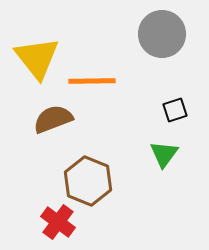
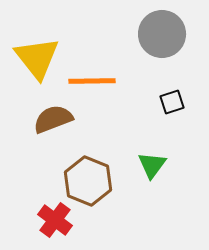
black square: moved 3 px left, 8 px up
green triangle: moved 12 px left, 11 px down
red cross: moved 3 px left, 2 px up
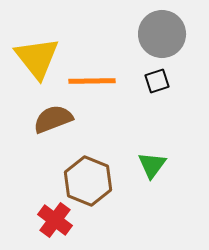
black square: moved 15 px left, 21 px up
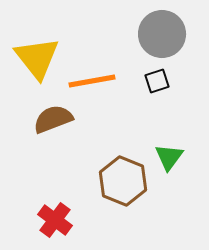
orange line: rotated 9 degrees counterclockwise
green triangle: moved 17 px right, 8 px up
brown hexagon: moved 35 px right
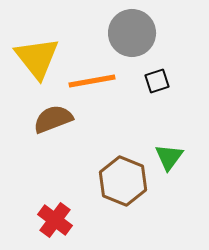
gray circle: moved 30 px left, 1 px up
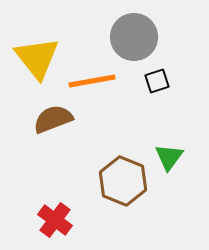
gray circle: moved 2 px right, 4 px down
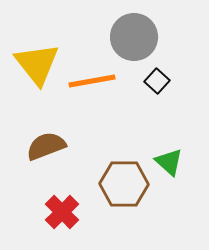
yellow triangle: moved 6 px down
black square: rotated 30 degrees counterclockwise
brown semicircle: moved 7 px left, 27 px down
green triangle: moved 5 px down; rotated 24 degrees counterclockwise
brown hexagon: moved 1 px right, 3 px down; rotated 21 degrees counterclockwise
red cross: moved 7 px right, 8 px up; rotated 8 degrees clockwise
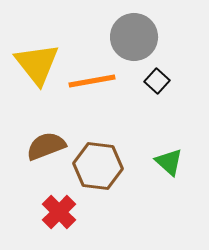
brown hexagon: moved 26 px left, 18 px up; rotated 6 degrees clockwise
red cross: moved 3 px left
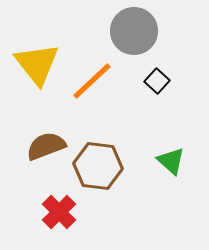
gray circle: moved 6 px up
orange line: rotated 33 degrees counterclockwise
green triangle: moved 2 px right, 1 px up
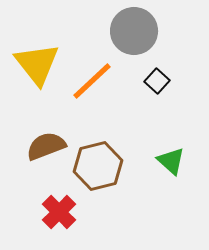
brown hexagon: rotated 21 degrees counterclockwise
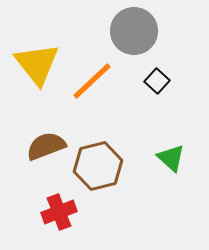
green triangle: moved 3 px up
red cross: rotated 24 degrees clockwise
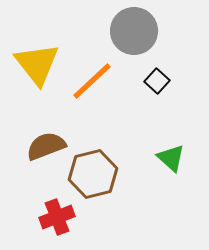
brown hexagon: moved 5 px left, 8 px down
red cross: moved 2 px left, 5 px down
